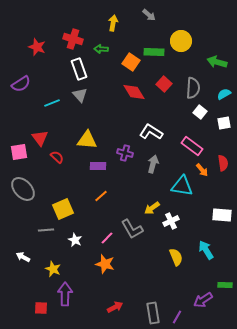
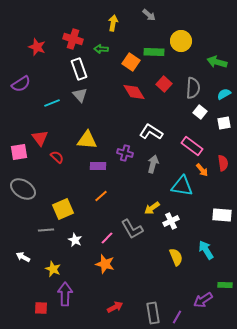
gray ellipse at (23, 189): rotated 15 degrees counterclockwise
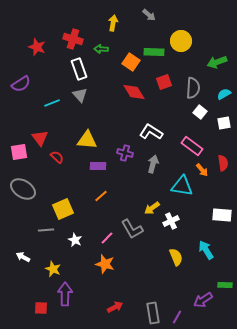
green arrow at (217, 62): rotated 36 degrees counterclockwise
red square at (164, 84): moved 2 px up; rotated 28 degrees clockwise
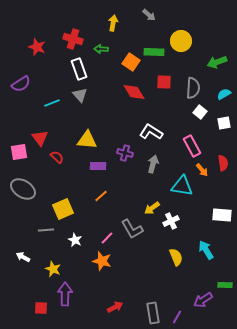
red square at (164, 82): rotated 21 degrees clockwise
pink rectangle at (192, 146): rotated 25 degrees clockwise
orange star at (105, 264): moved 3 px left, 3 px up
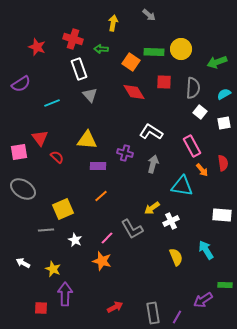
yellow circle at (181, 41): moved 8 px down
gray triangle at (80, 95): moved 10 px right
white arrow at (23, 257): moved 6 px down
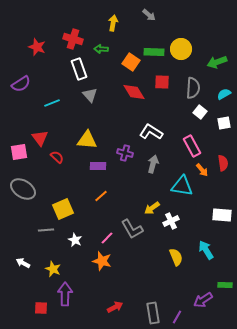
red square at (164, 82): moved 2 px left
